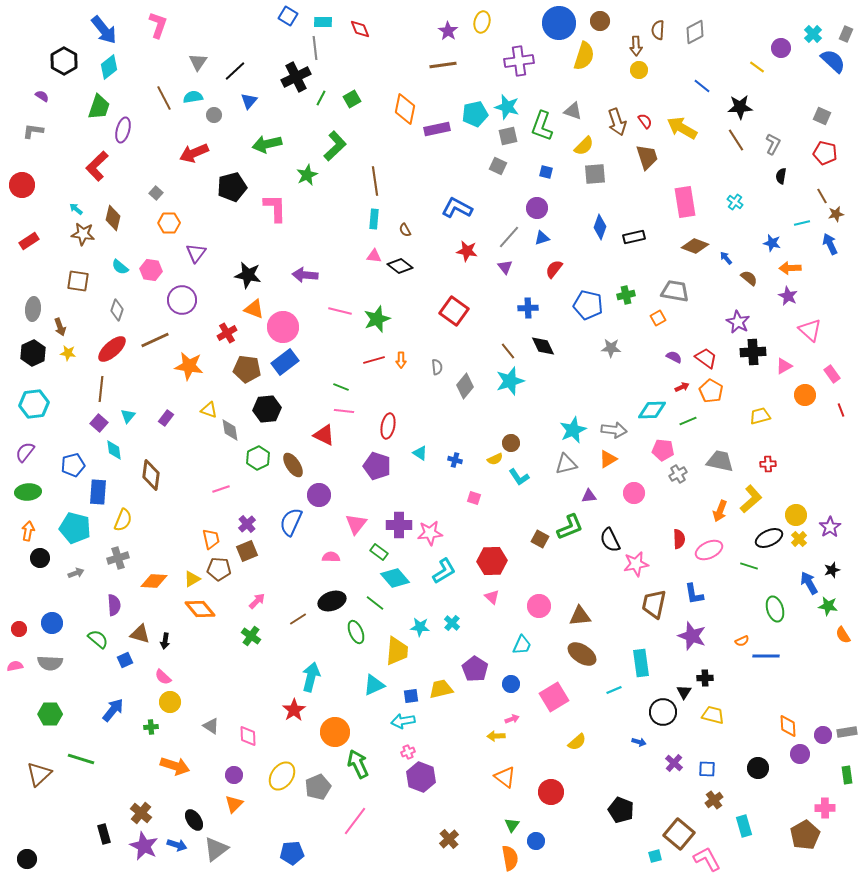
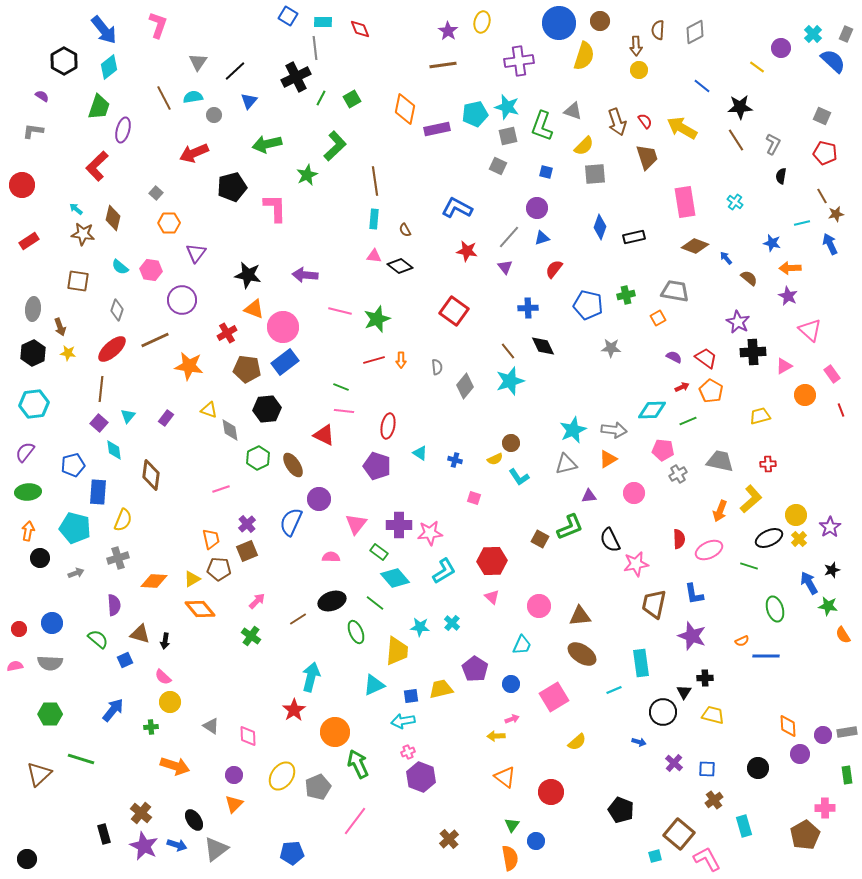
purple circle at (319, 495): moved 4 px down
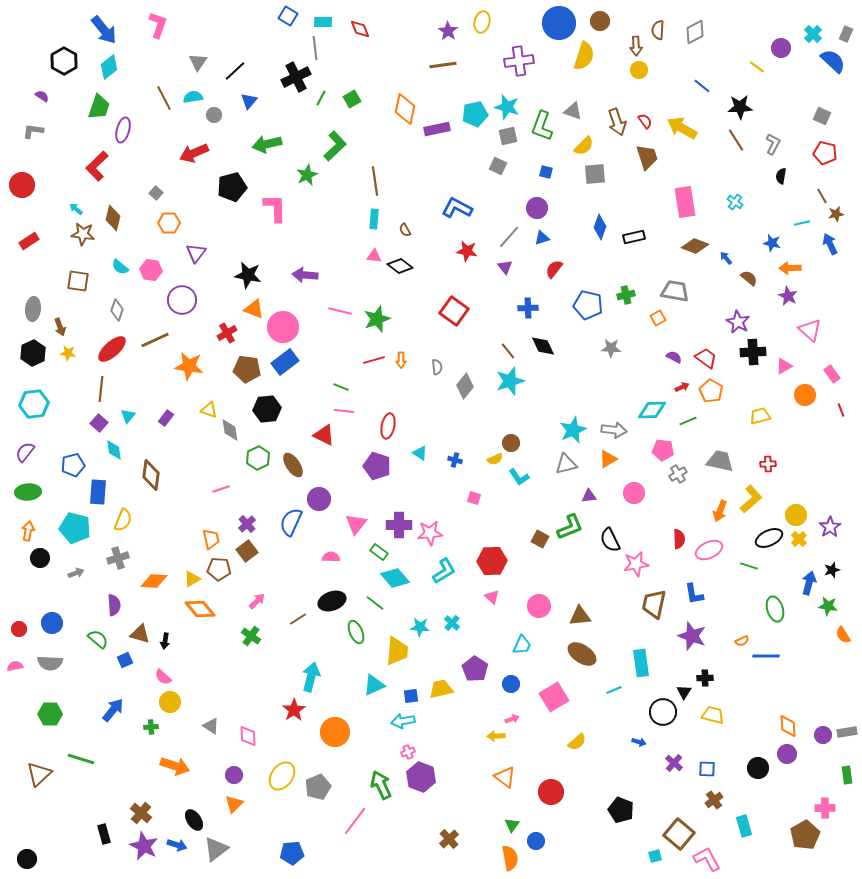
brown square at (247, 551): rotated 15 degrees counterclockwise
blue arrow at (809, 583): rotated 45 degrees clockwise
purple circle at (800, 754): moved 13 px left
green arrow at (358, 764): moved 23 px right, 21 px down
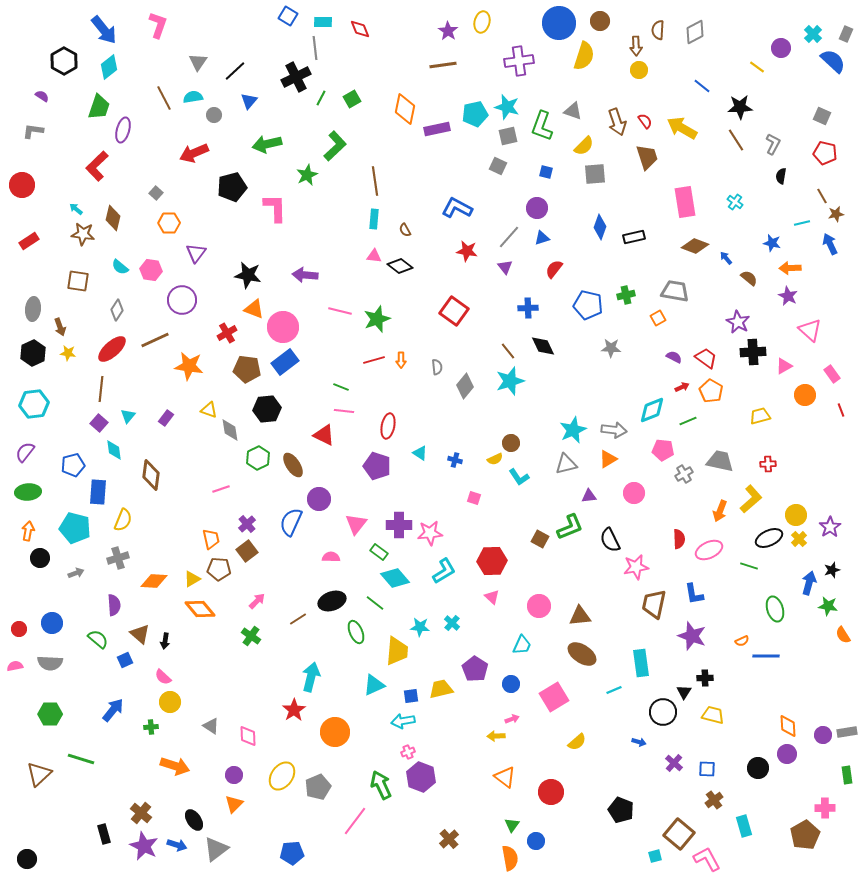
gray diamond at (117, 310): rotated 15 degrees clockwise
cyan diamond at (652, 410): rotated 20 degrees counterclockwise
gray cross at (678, 474): moved 6 px right
pink star at (636, 564): moved 3 px down
brown triangle at (140, 634): rotated 25 degrees clockwise
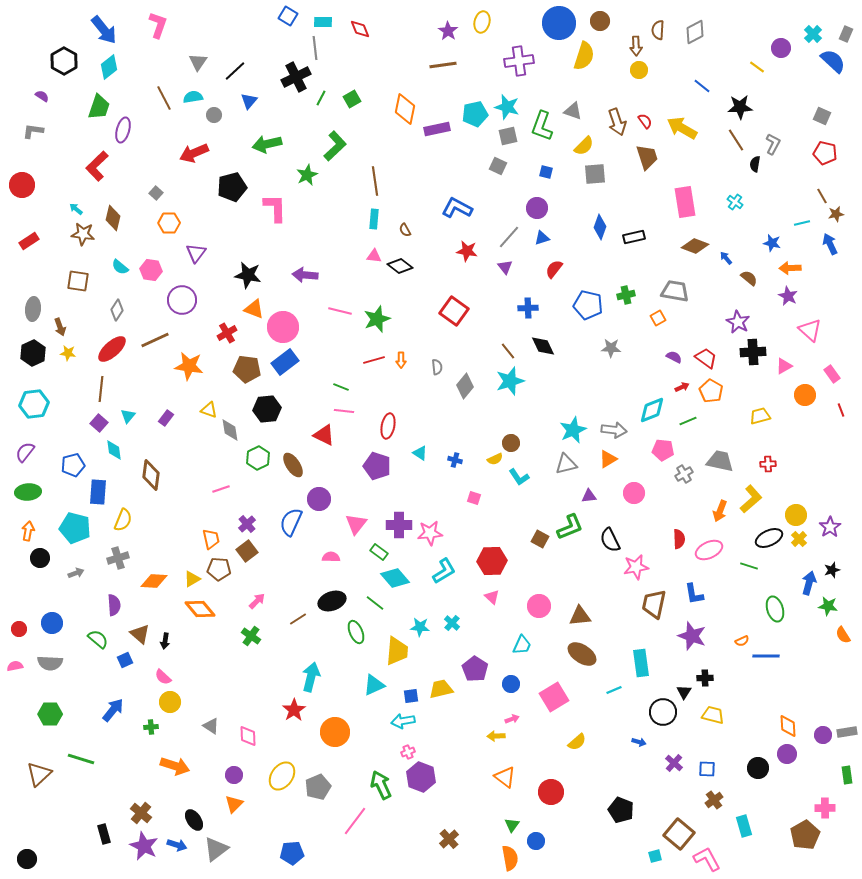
black semicircle at (781, 176): moved 26 px left, 12 px up
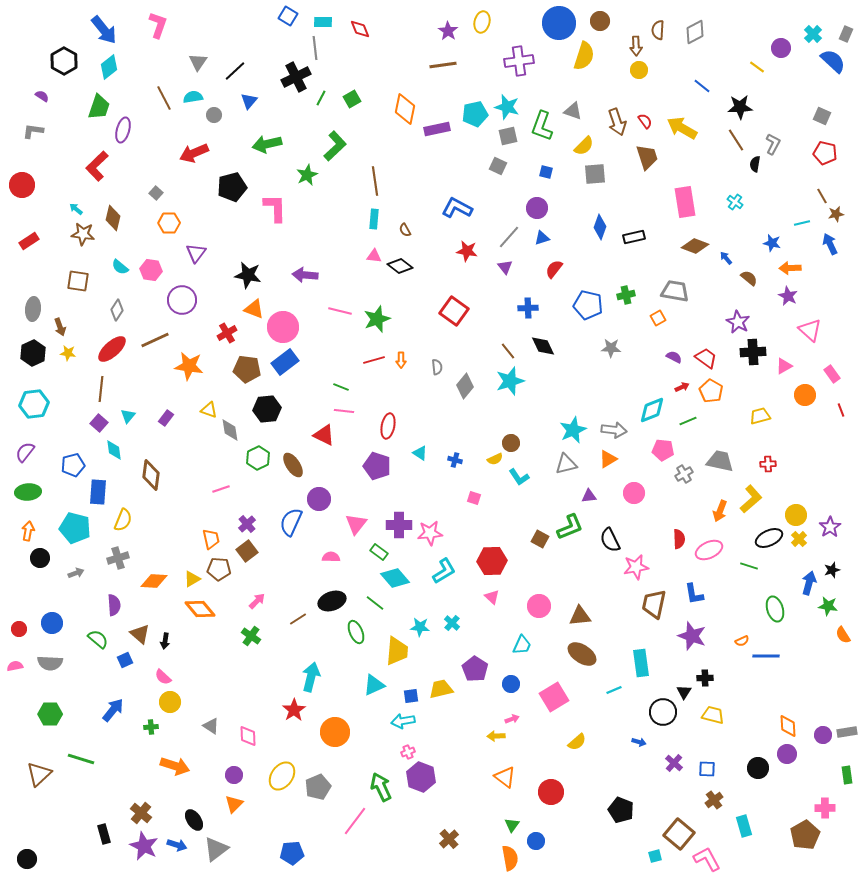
green arrow at (381, 785): moved 2 px down
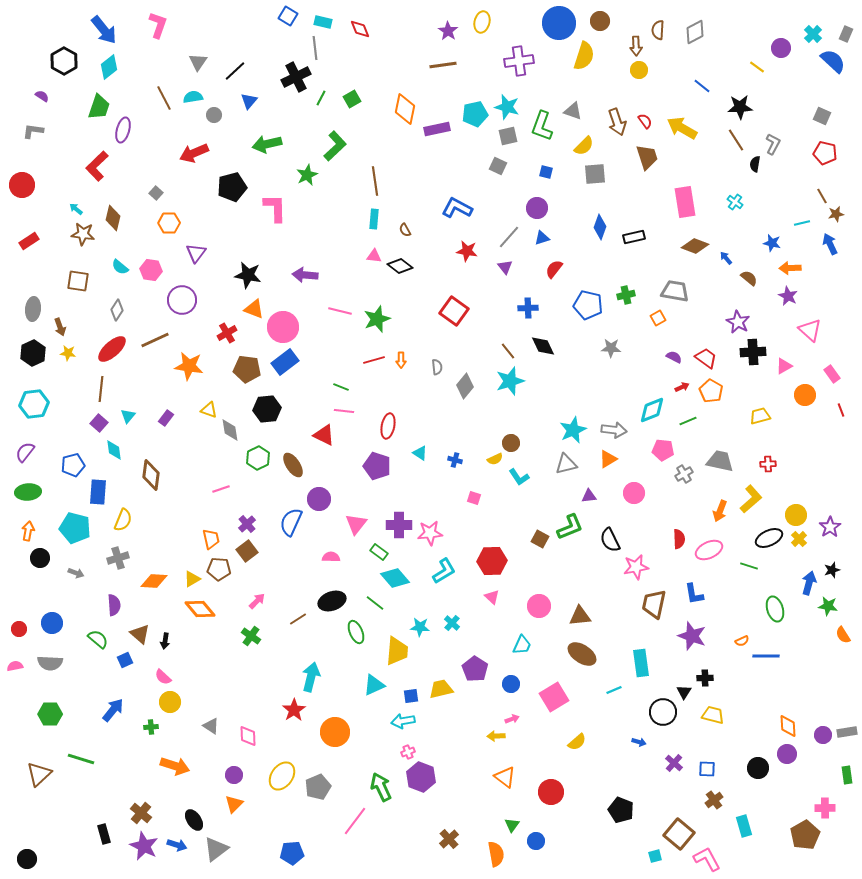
cyan rectangle at (323, 22): rotated 12 degrees clockwise
gray arrow at (76, 573): rotated 42 degrees clockwise
orange semicircle at (510, 858): moved 14 px left, 4 px up
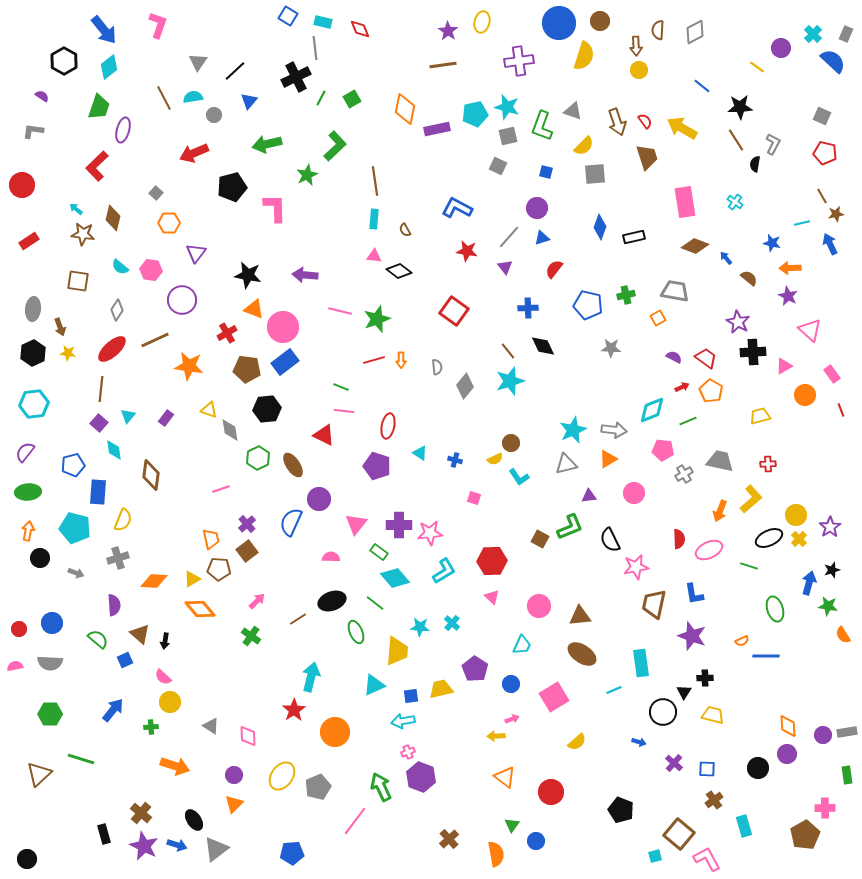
black diamond at (400, 266): moved 1 px left, 5 px down
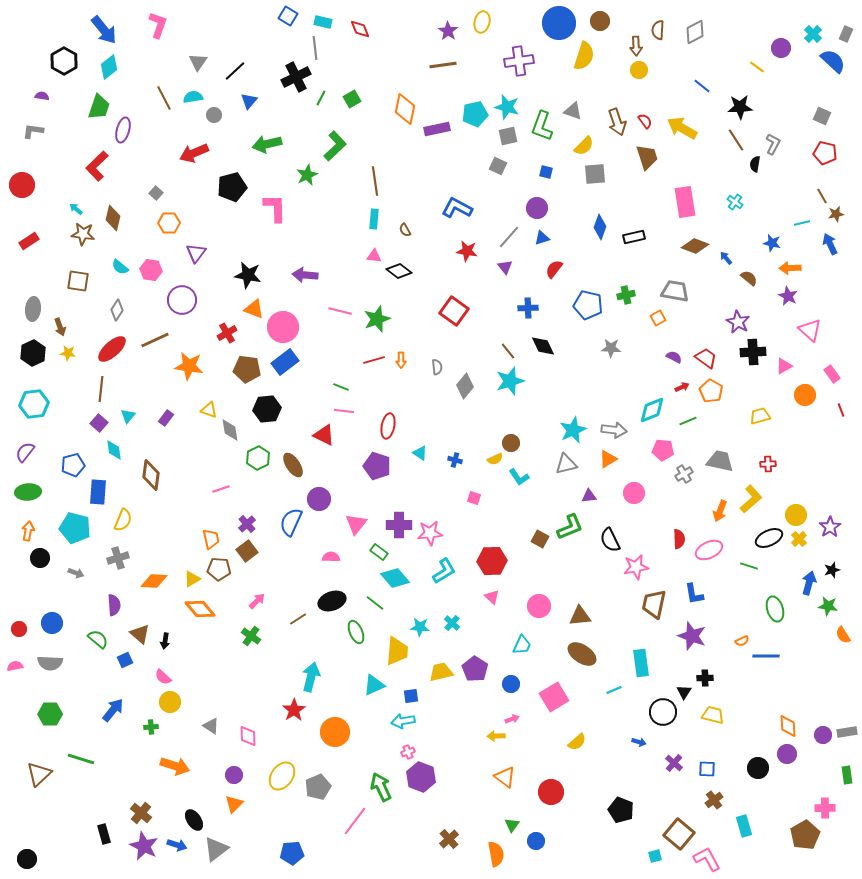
purple semicircle at (42, 96): rotated 24 degrees counterclockwise
yellow trapezoid at (441, 689): moved 17 px up
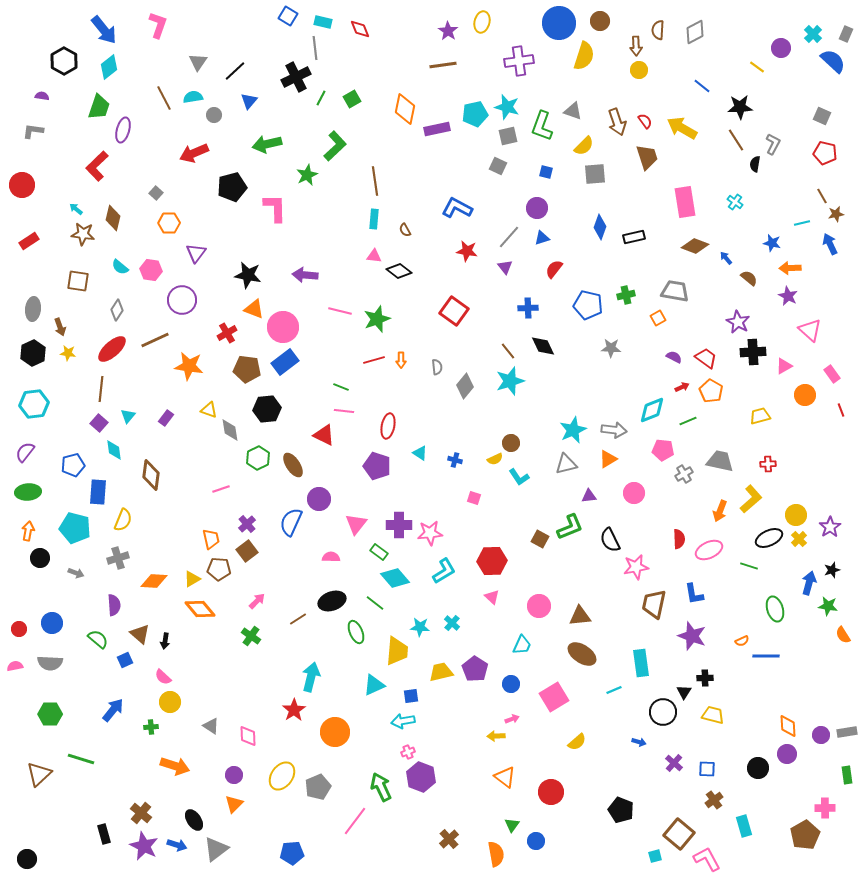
purple circle at (823, 735): moved 2 px left
